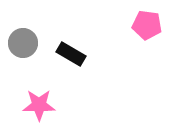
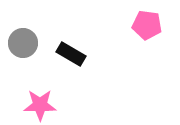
pink star: moved 1 px right
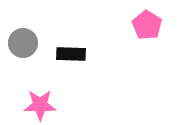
pink pentagon: rotated 24 degrees clockwise
black rectangle: rotated 28 degrees counterclockwise
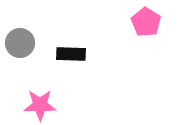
pink pentagon: moved 1 px left, 3 px up
gray circle: moved 3 px left
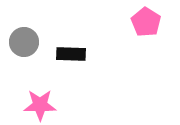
gray circle: moved 4 px right, 1 px up
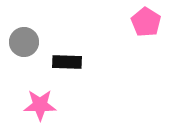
black rectangle: moved 4 px left, 8 px down
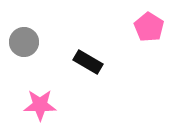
pink pentagon: moved 3 px right, 5 px down
black rectangle: moved 21 px right; rotated 28 degrees clockwise
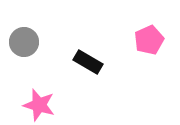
pink pentagon: moved 13 px down; rotated 16 degrees clockwise
pink star: moved 1 px left; rotated 16 degrees clockwise
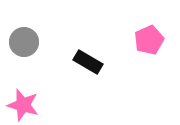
pink star: moved 16 px left
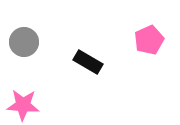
pink star: rotated 12 degrees counterclockwise
